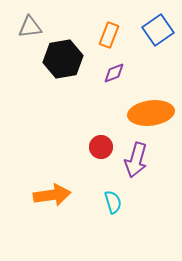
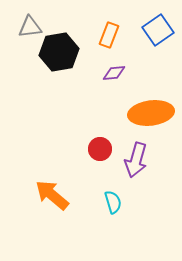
black hexagon: moved 4 px left, 7 px up
purple diamond: rotated 15 degrees clockwise
red circle: moved 1 px left, 2 px down
orange arrow: rotated 132 degrees counterclockwise
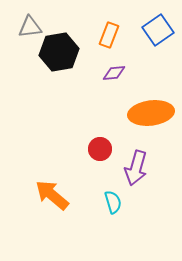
purple arrow: moved 8 px down
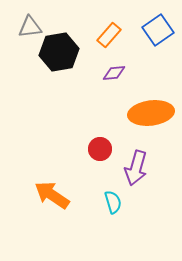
orange rectangle: rotated 20 degrees clockwise
orange arrow: rotated 6 degrees counterclockwise
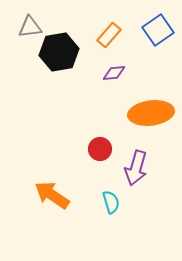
cyan semicircle: moved 2 px left
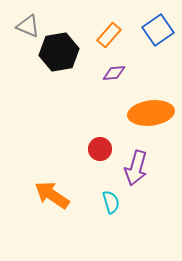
gray triangle: moved 2 px left, 1 px up; rotated 30 degrees clockwise
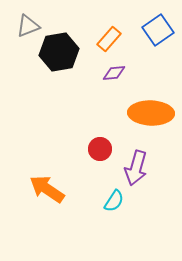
gray triangle: rotated 45 degrees counterclockwise
orange rectangle: moved 4 px down
orange ellipse: rotated 9 degrees clockwise
orange arrow: moved 5 px left, 6 px up
cyan semicircle: moved 3 px right, 1 px up; rotated 50 degrees clockwise
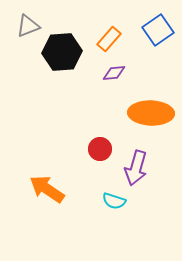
black hexagon: moved 3 px right; rotated 6 degrees clockwise
cyan semicircle: rotated 75 degrees clockwise
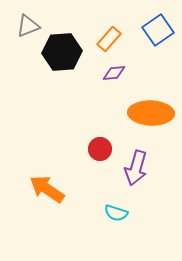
cyan semicircle: moved 2 px right, 12 px down
